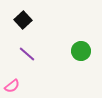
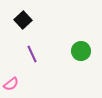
purple line: moved 5 px right; rotated 24 degrees clockwise
pink semicircle: moved 1 px left, 2 px up
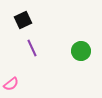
black square: rotated 18 degrees clockwise
purple line: moved 6 px up
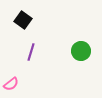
black square: rotated 30 degrees counterclockwise
purple line: moved 1 px left, 4 px down; rotated 42 degrees clockwise
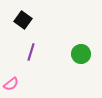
green circle: moved 3 px down
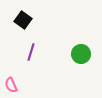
pink semicircle: moved 1 px down; rotated 105 degrees clockwise
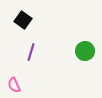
green circle: moved 4 px right, 3 px up
pink semicircle: moved 3 px right
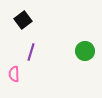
black square: rotated 18 degrees clockwise
pink semicircle: moved 11 px up; rotated 21 degrees clockwise
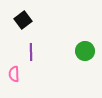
purple line: rotated 18 degrees counterclockwise
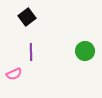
black square: moved 4 px right, 3 px up
pink semicircle: rotated 112 degrees counterclockwise
